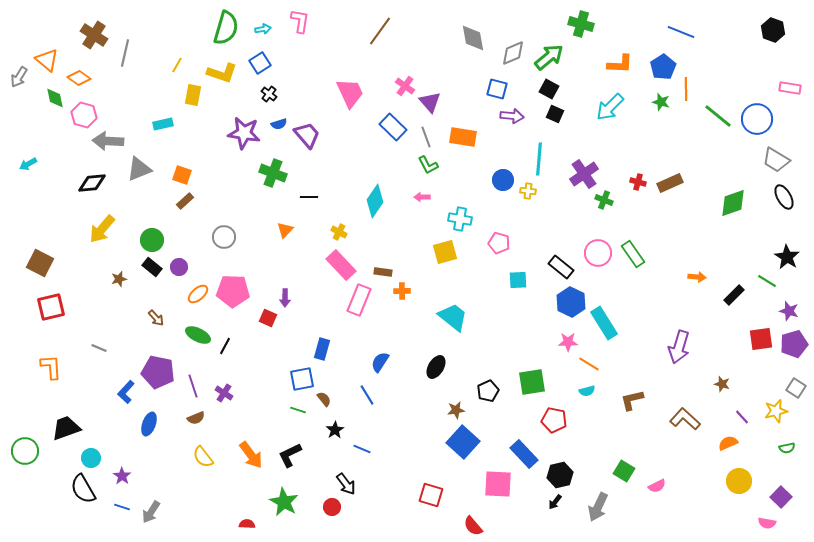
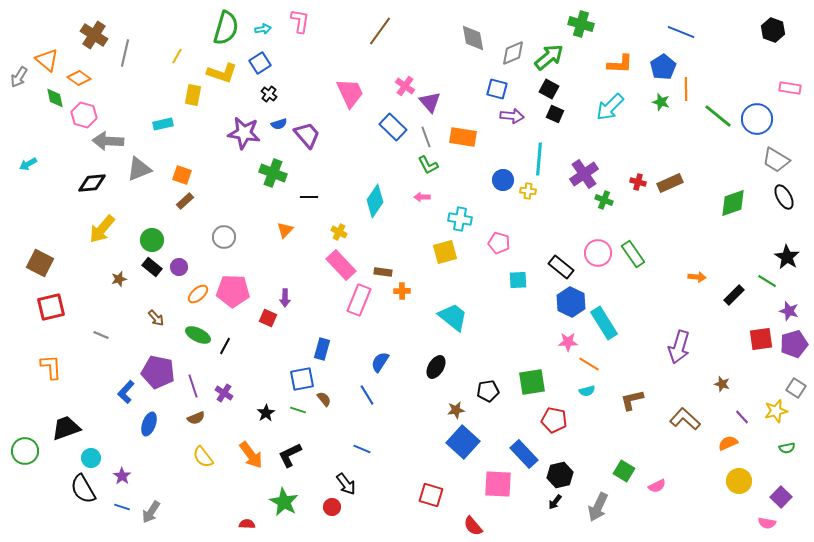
yellow line at (177, 65): moved 9 px up
gray line at (99, 348): moved 2 px right, 13 px up
black pentagon at (488, 391): rotated 15 degrees clockwise
black star at (335, 430): moved 69 px left, 17 px up
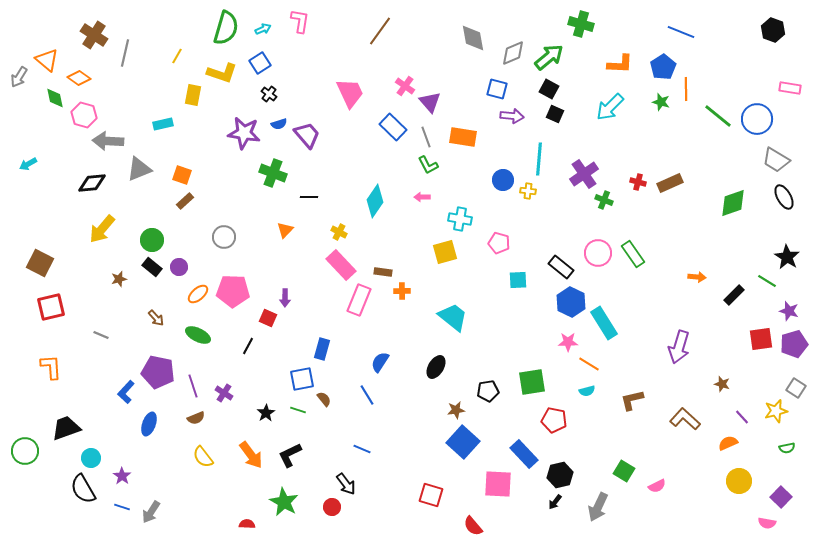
cyan arrow at (263, 29): rotated 14 degrees counterclockwise
black line at (225, 346): moved 23 px right
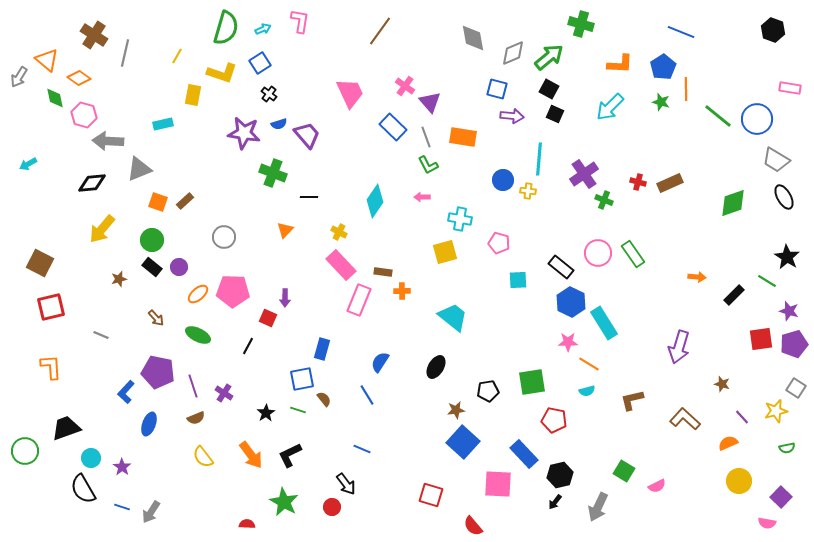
orange square at (182, 175): moved 24 px left, 27 px down
purple star at (122, 476): moved 9 px up
